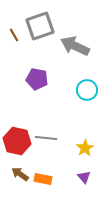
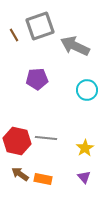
purple pentagon: rotated 15 degrees counterclockwise
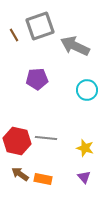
yellow star: rotated 24 degrees counterclockwise
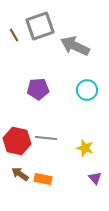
purple pentagon: moved 1 px right, 10 px down
purple triangle: moved 11 px right, 1 px down
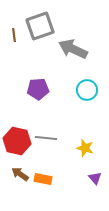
brown line: rotated 24 degrees clockwise
gray arrow: moved 2 px left, 3 px down
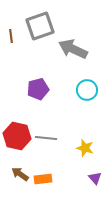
brown line: moved 3 px left, 1 px down
purple pentagon: rotated 10 degrees counterclockwise
red hexagon: moved 5 px up
orange rectangle: rotated 18 degrees counterclockwise
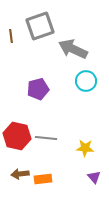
cyan circle: moved 1 px left, 9 px up
yellow star: rotated 12 degrees counterclockwise
brown arrow: rotated 42 degrees counterclockwise
purple triangle: moved 1 px left, 1 px up
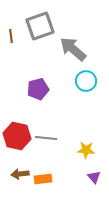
gray arrow: rotated 16 degrees clockwise
yellow star: moved 1 px right, 2 px down
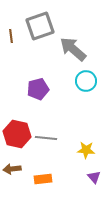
red hexagon: moved 2 px up
brown arrow: moved 8 px left, 5 px up
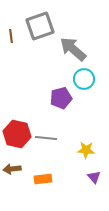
cyan circle: moved 2 px left, 2 px up
purple pentagon: moved 23 px right, 9 px down
